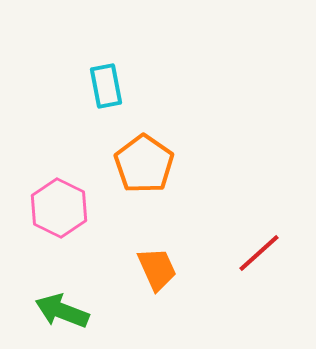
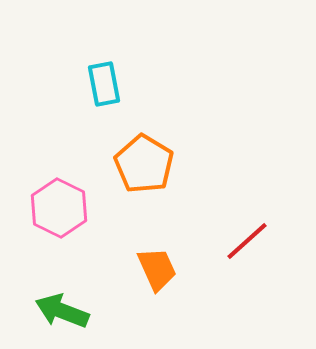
cyan rectangle: moved 2 px left, 2 px up
orange pentagon: rotated 4 degrees counterclockwise
red line: moved 12 px left, 12 px up
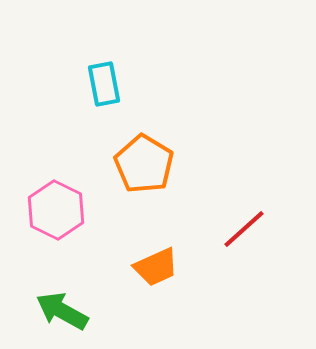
pink hexagon: moved 3 px left, 2 px down
red line: moved 3 px left, 12 px up
orange trapezoid: moved 1 px left, 2 px up; rotated 90 degrees clockwise
green arrow: rotated 8 degrees clockwise
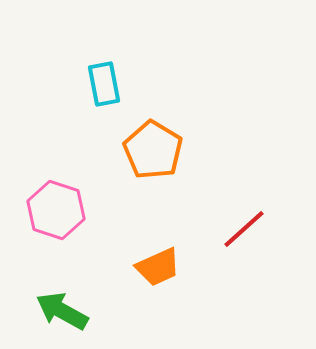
orange pentagon: moved 9 px right, 14 px up
pink hexagon: rotated 8 degrees counterclockwise
orange trapezoid: moved 2 px right
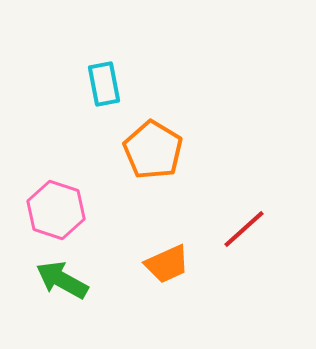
orange trapezoid: moved 9 px right, 3 px up
green arrow: moved 31 px up
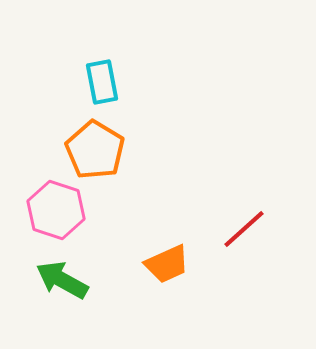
cyan rectangle: moved 2 px left, 2 px up
orange pentagon: moved 58 px left
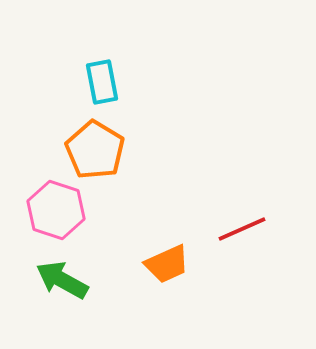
red line: moved 2 px left; rotated 18 degrees clockwise
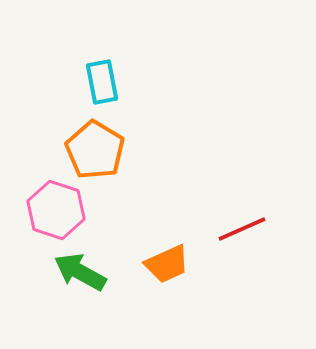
green arrow: moved 18 px right, 8 px up
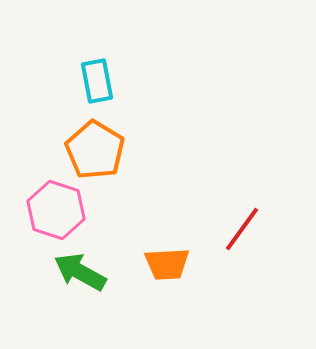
cyan rectangle: moved 5 px left, 1 px up
red line: rotated 30 degrees counterclockwise
orange trapezoid: rotated 21 degrees clockwise
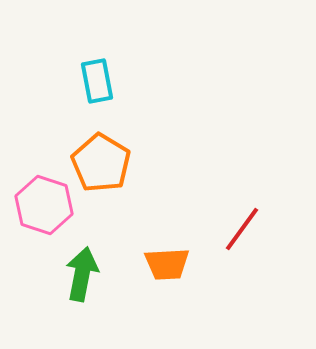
orange pentagon: moved 6 px right, 13 px down
pink hexagon: moved 12 px left, 5 px up
green arrow: moved 2 px right, 2 px down; rotated 72 degrees clockwise
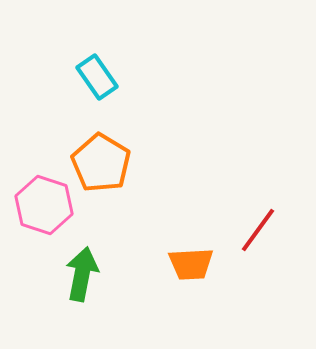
cyan rectangle: moved 4 px up; rotated 24 degrees counterclockwise
red line: moved 16 px right, 1 px down
orange trapezoid: moved 24 px right
